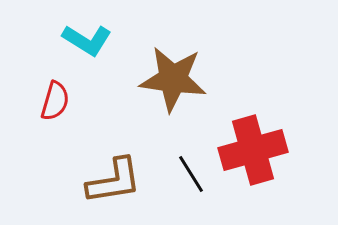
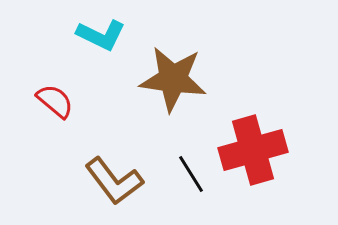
cyan L-shape: moved 14 px right, 5 px up; rotated 6 degrees counterclockwise
red semicircle: rotated 66 degrees counterclockwise
brown L-shape: rotated 62 degrees clockwise
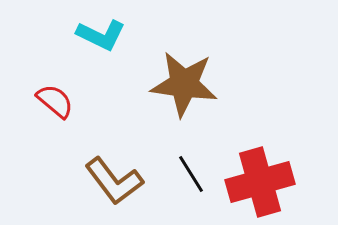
brown star: moved 11 px right, 5 px down
red cross: moved 7 px right, 32 px down
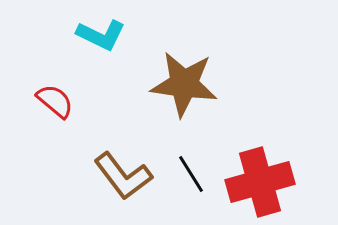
brown L-shape: moved 9 px right, 5 px up
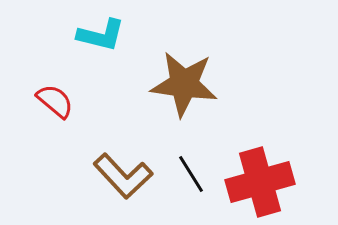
cyan L-shape: rotated 12 degrees counterclockwise
brown L-shape: rotated 6 degrees counterclockwise
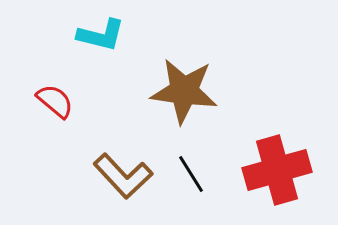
brown star: moved 7 px down
red cross: moved 17 px right, 12 px up
